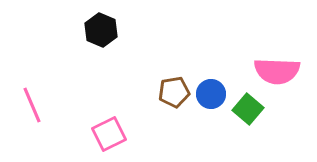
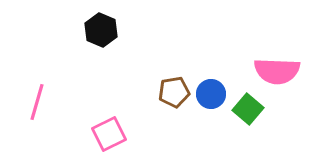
pink line: moved 5 px right, 3 px up; rotated 39 degrees clockwise
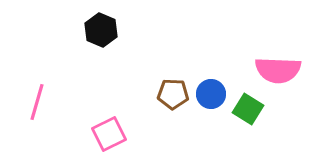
pink semicircle: moved 1 px right, 1 px up
brown pentagon: moved 1 px left, 2 px down; rotated 12 degrees clockwise
green square: rotated 8 degrees counterclockwise
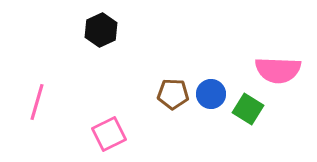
black hexagon: rotated 12 degrees clockwise
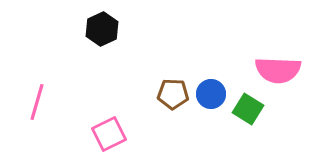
black hexagon: moved 1 px right, 1 px up
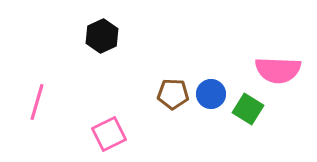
black hexagon: moved 7 px down
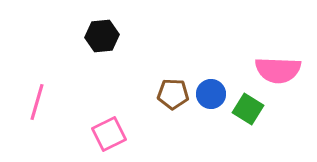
black hexagon: rotated 20 degrees clockwise
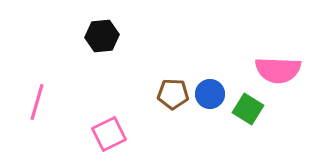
blue circle: moved 1 px left
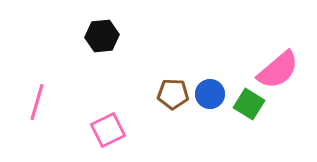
pink semicircle: rotated 42 degrees counterclockwise
green square: moved 1 px right, 5 px up
pink square: moved 1 px left, 4 px up
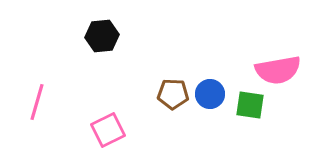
pink semicircle: rotated 30 degrees clockwise
green square: moved 1 px right, 1 px down; rotated 24 degrees counterclockwise
